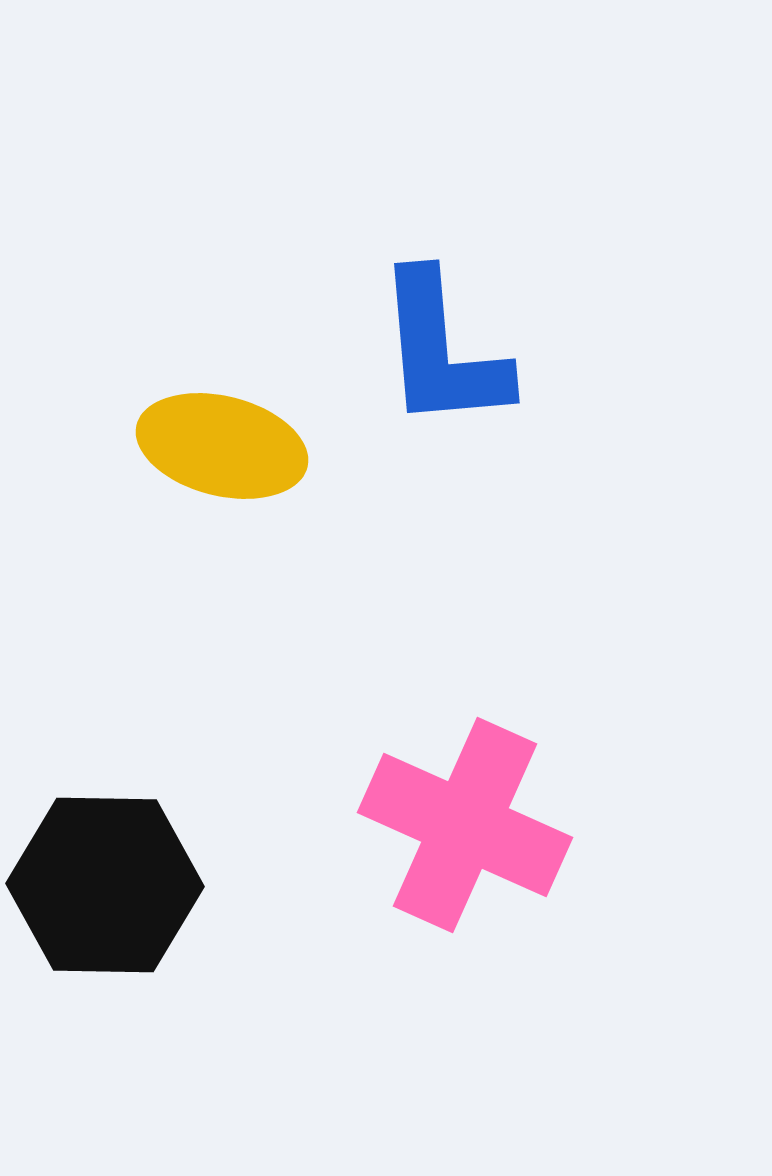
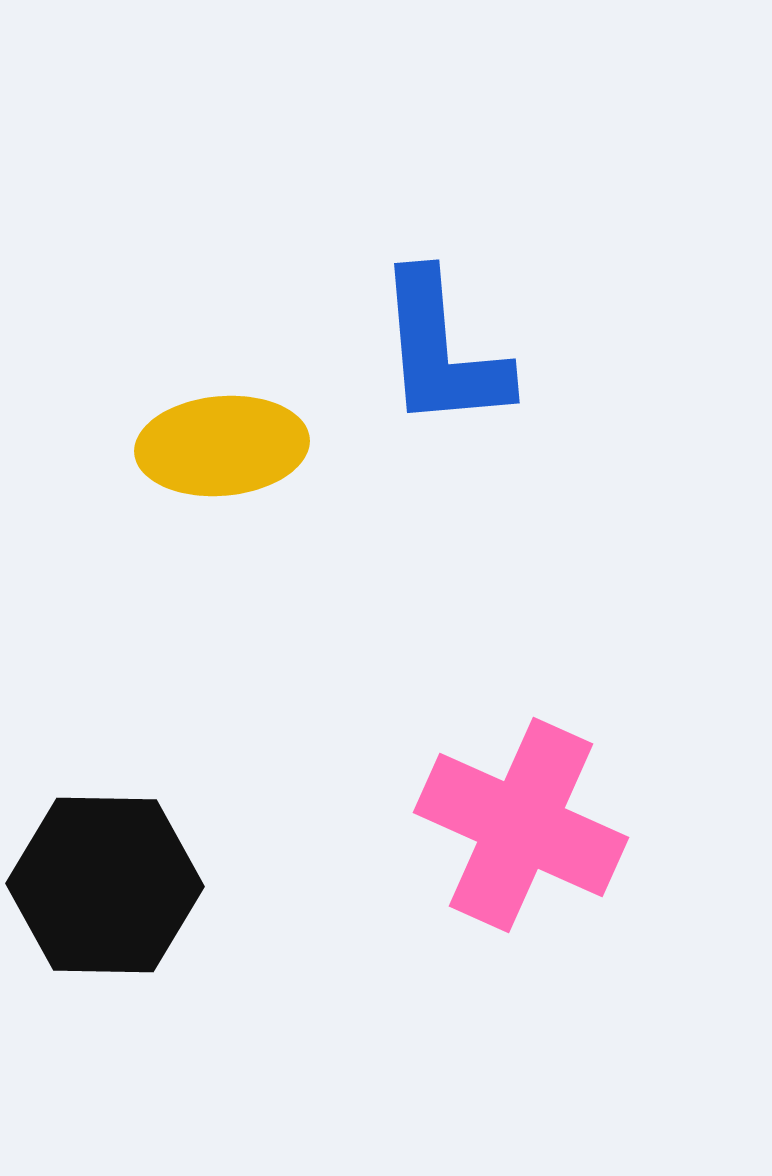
yellow ellipse: rotated 19 degrees counterclockwise
pink cross: moved 56 px right
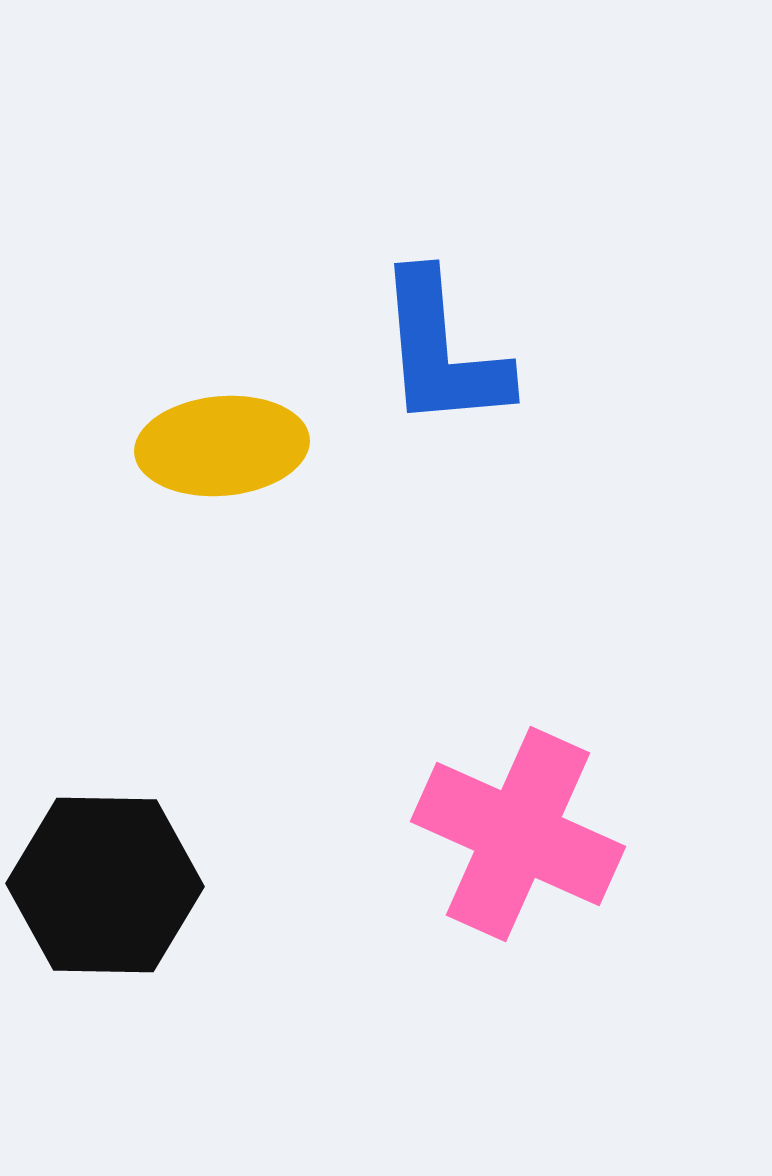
pink cross: moved 3 px left, 9 px down
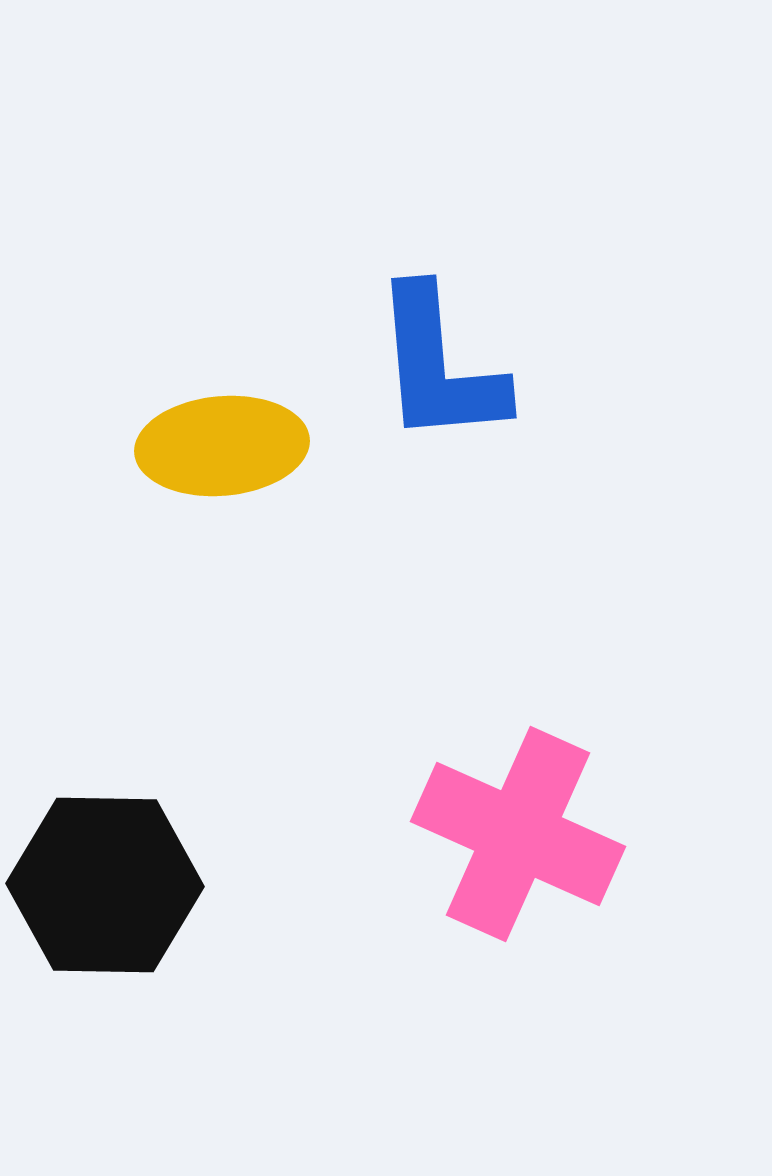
blue L-shape: moved 3 px left, 15 px down
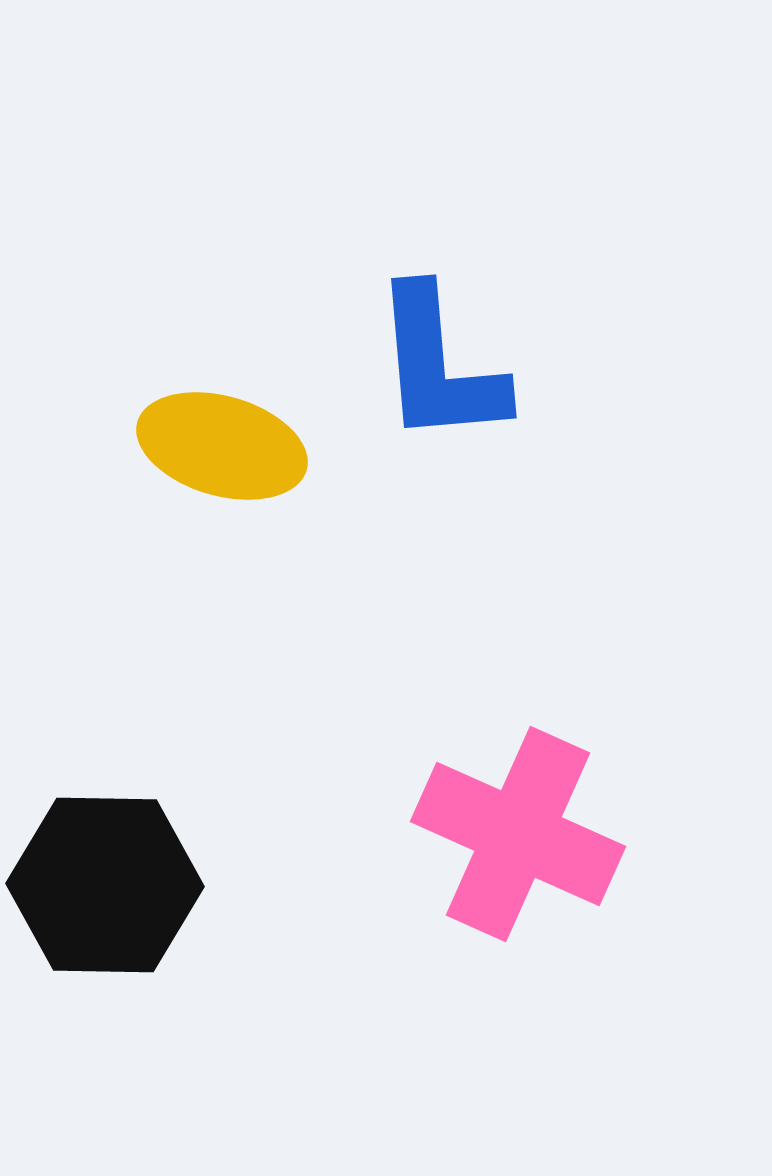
yellow ellipse: rotated 21 degrees clockwise
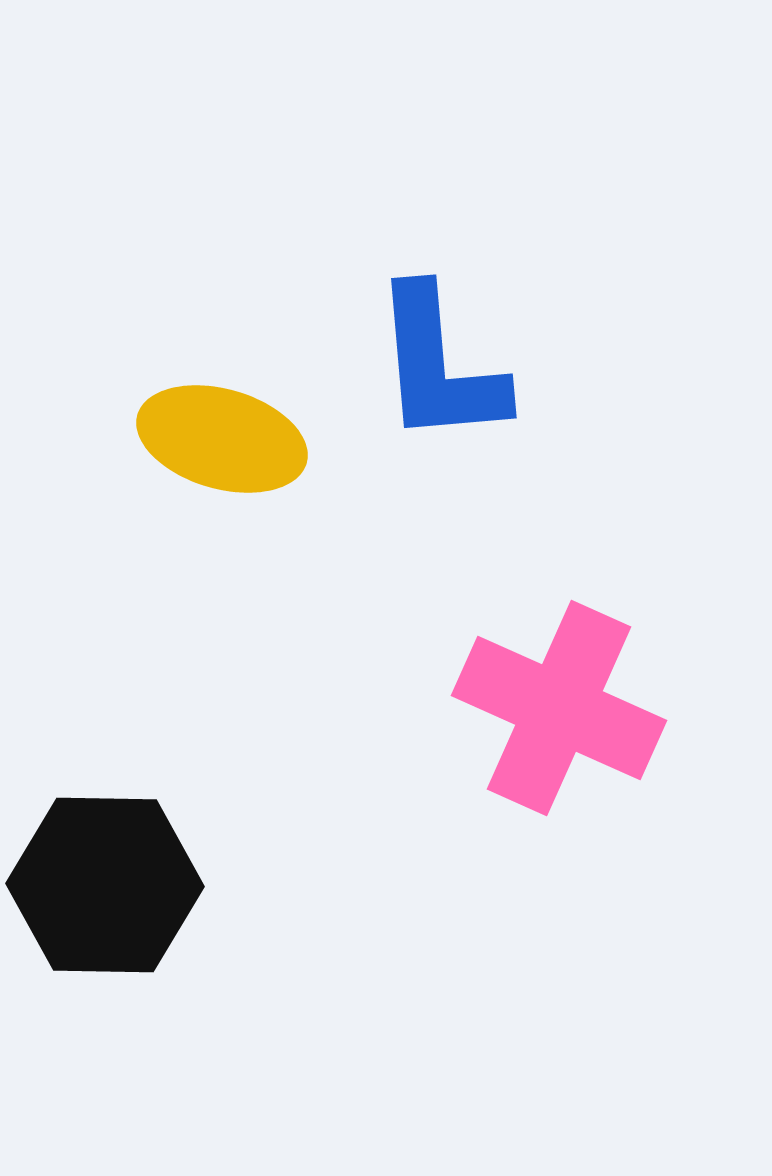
yellow ellipse: moved 7 px up
pink cross: moved 41 px right, 126 px up
